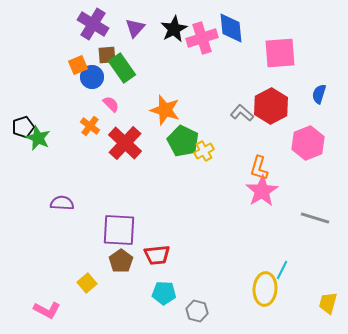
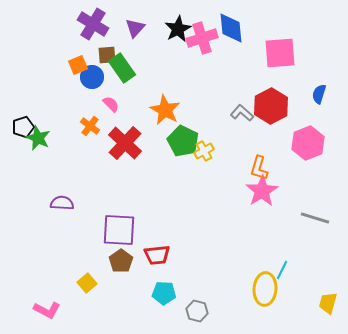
black star: moved 4 px right
orange star: rotated 12 degrees clockwise
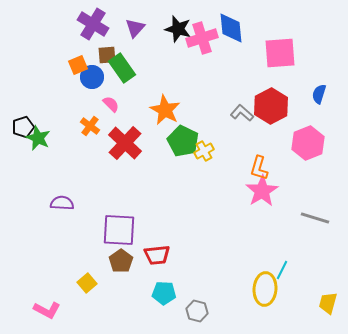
black star: rotated 28 degrees counterclockwise
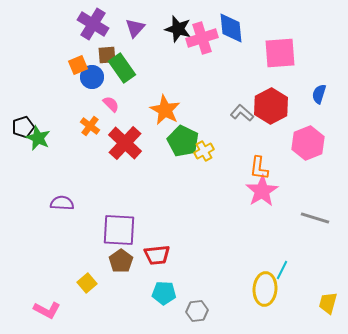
orange L-shape: rotated 10 degrees counterclockwise
gray hexagon: rotated 20 degrees counterclockwise
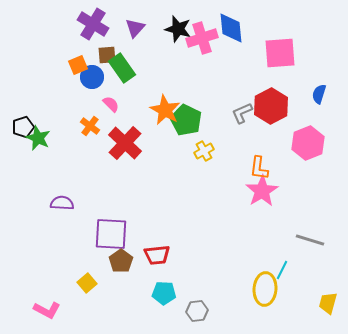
gray L-shape: rotated 65 degrees counterclockwise
green pentagon: moved 3 px right, 21 px up
gray line: moved 5 px left, 22 px down
purple square: moved 8 px left, 4 px down
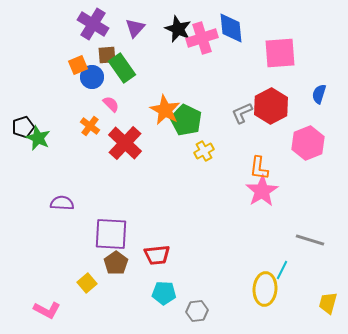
black star: rotated 8 degrees clockwise
brown pentagon: moved 5 px left, 2 px down
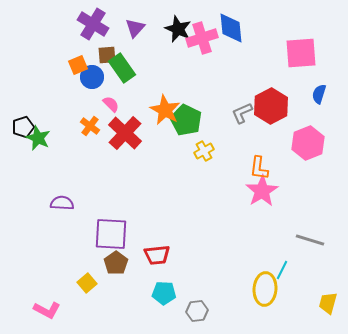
pink square: moved 21 px right
red cross: moved 10 px up
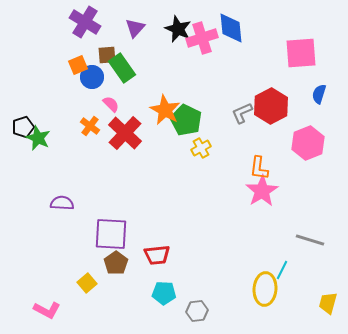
purple cross: moved 8 px left, 2 px up
yellow cross: moved 3 px left, 3 px up
